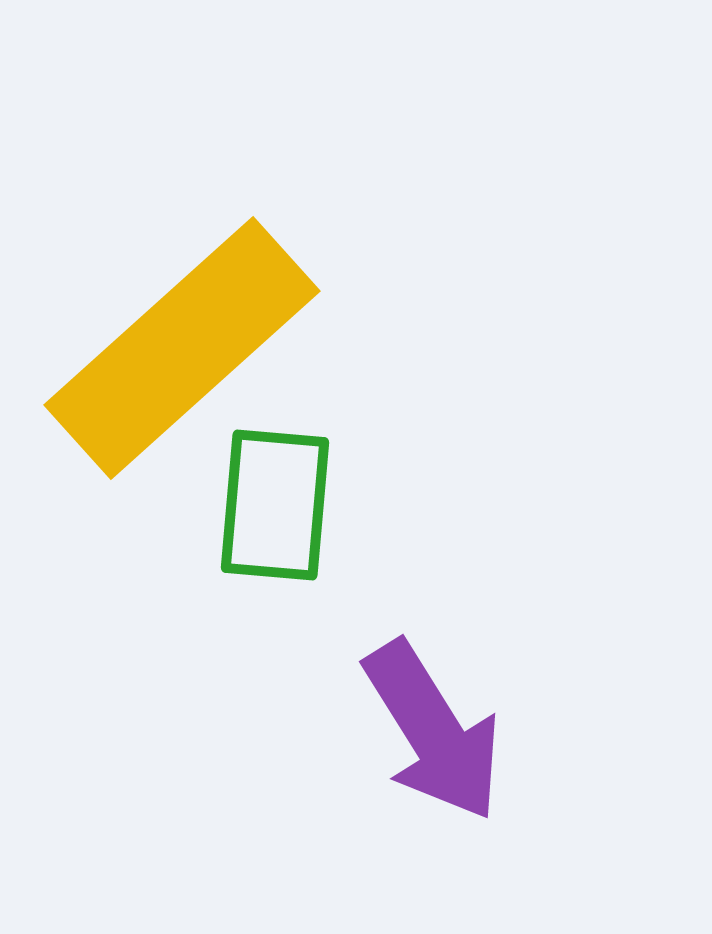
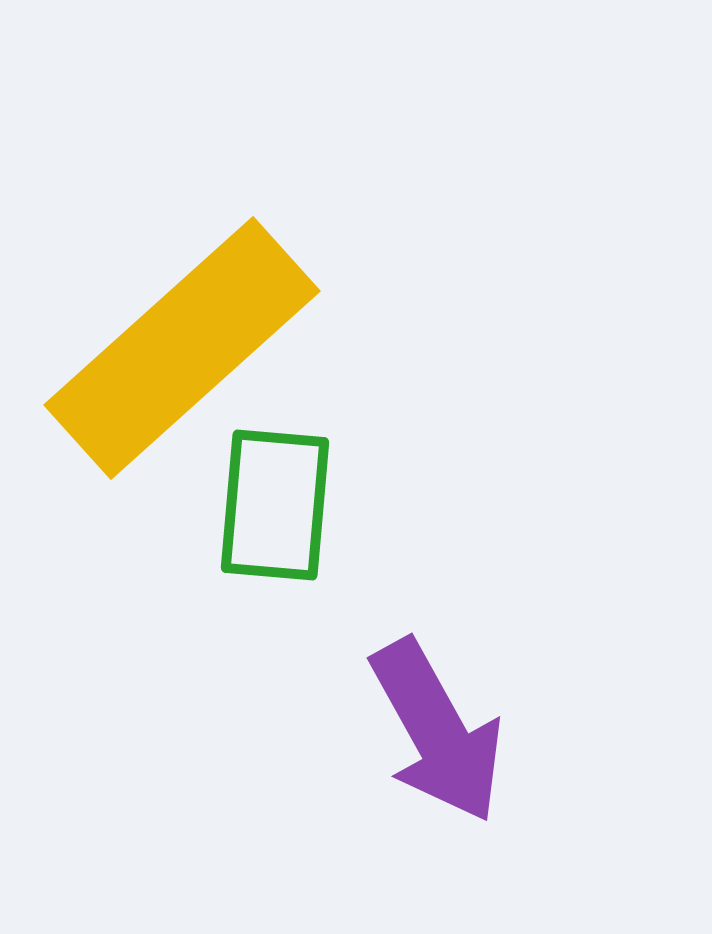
purple arrow: moved 4 px right; rotated 3 degrees clockwise
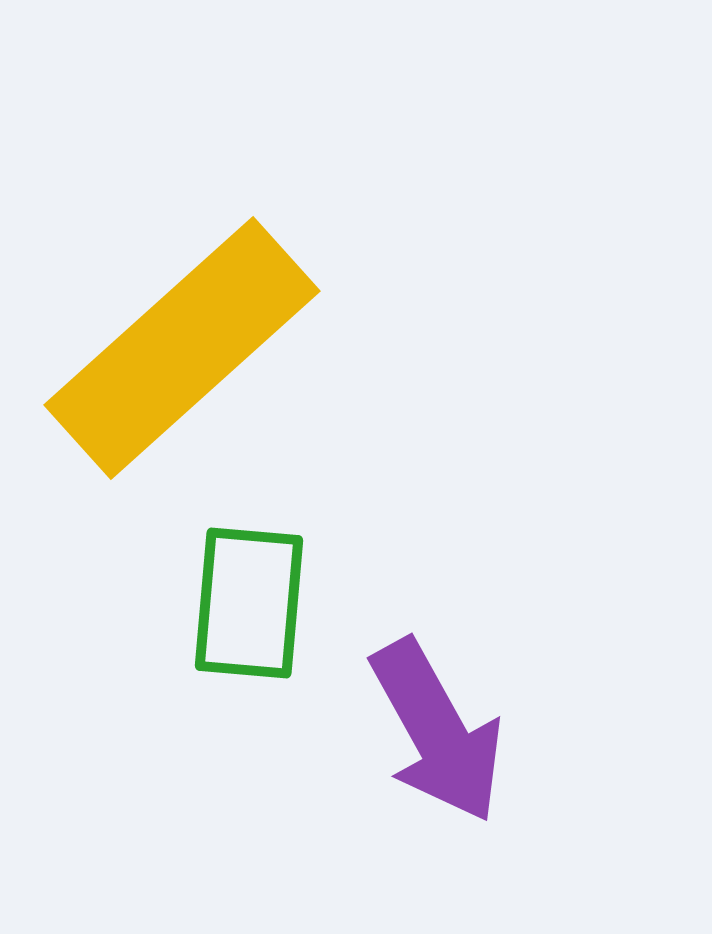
green rectangle: moved 26 px left, 98 px down
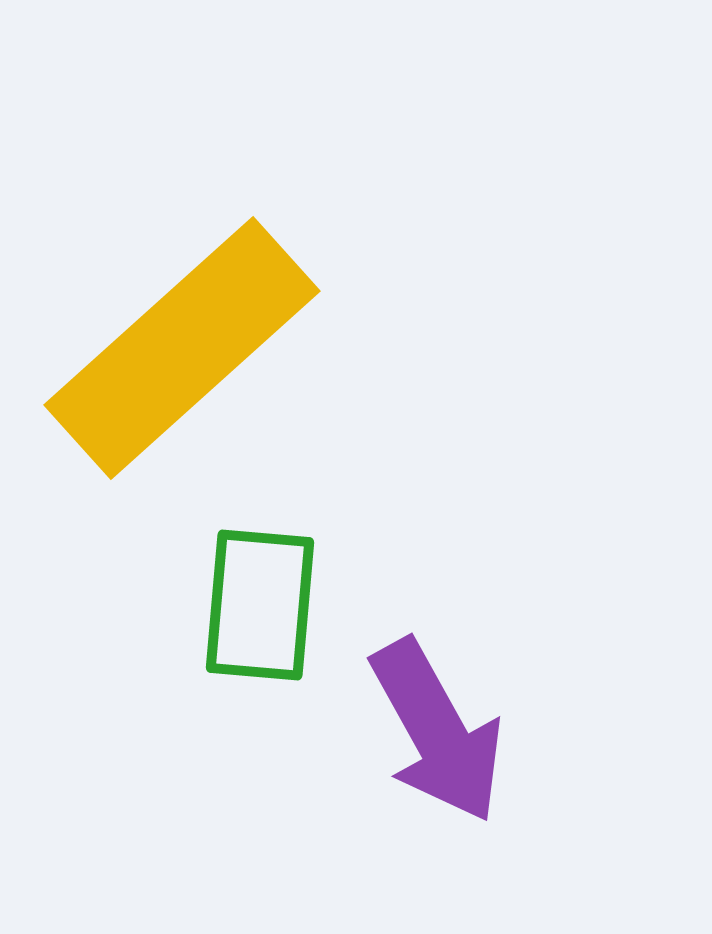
green rectangle: moved 11 px right, 2 px down
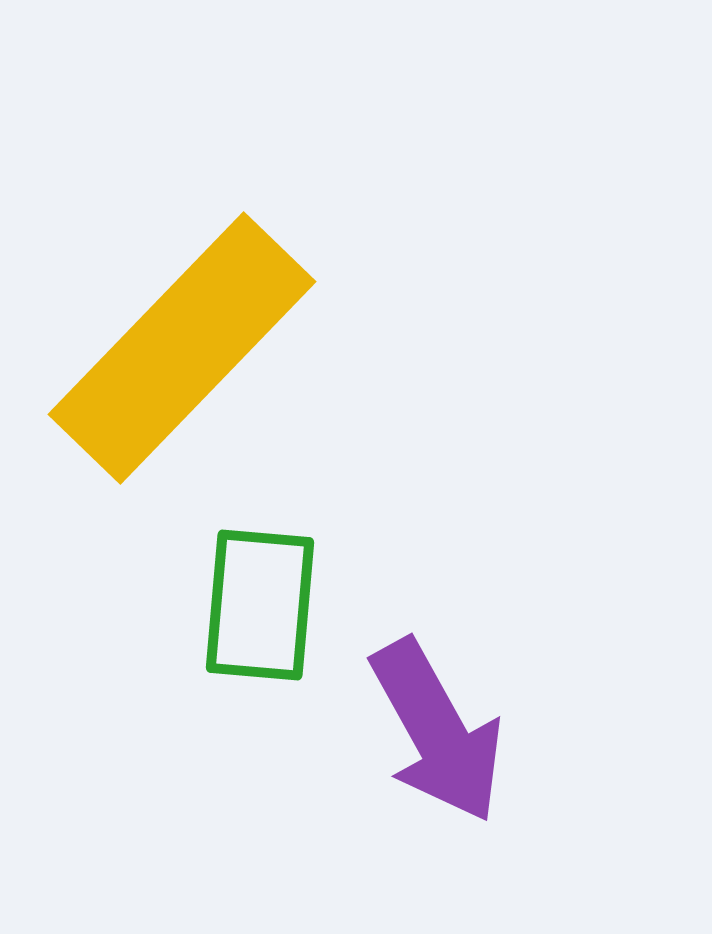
yellow rectangle: rotated 4 degrees counterclockwise
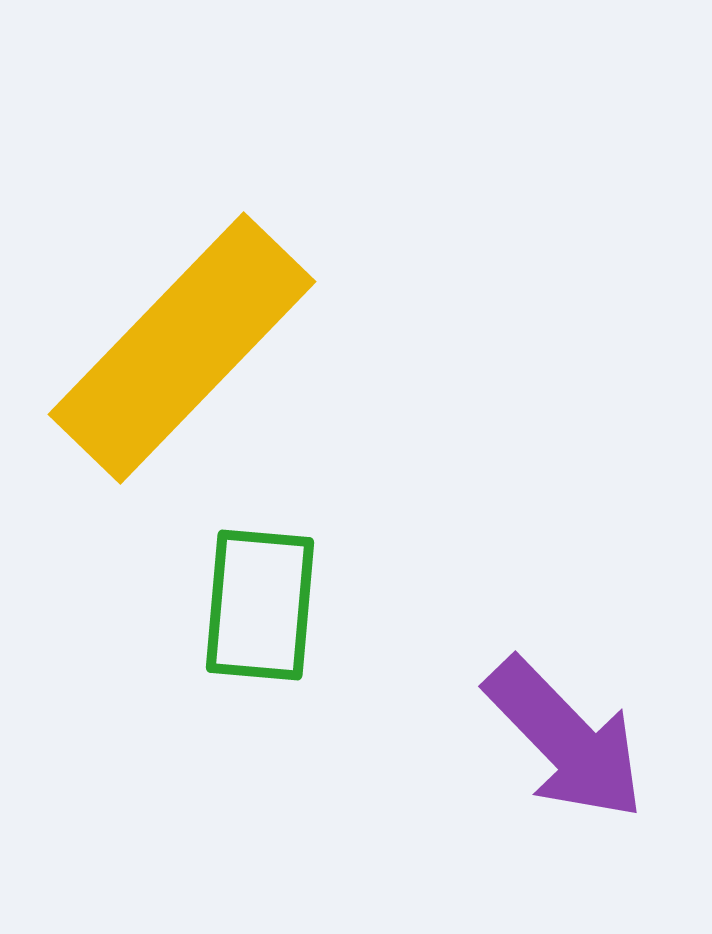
purple arrow: moved 128 px right, 8 px down; rotated 15 degrees counterclockwise
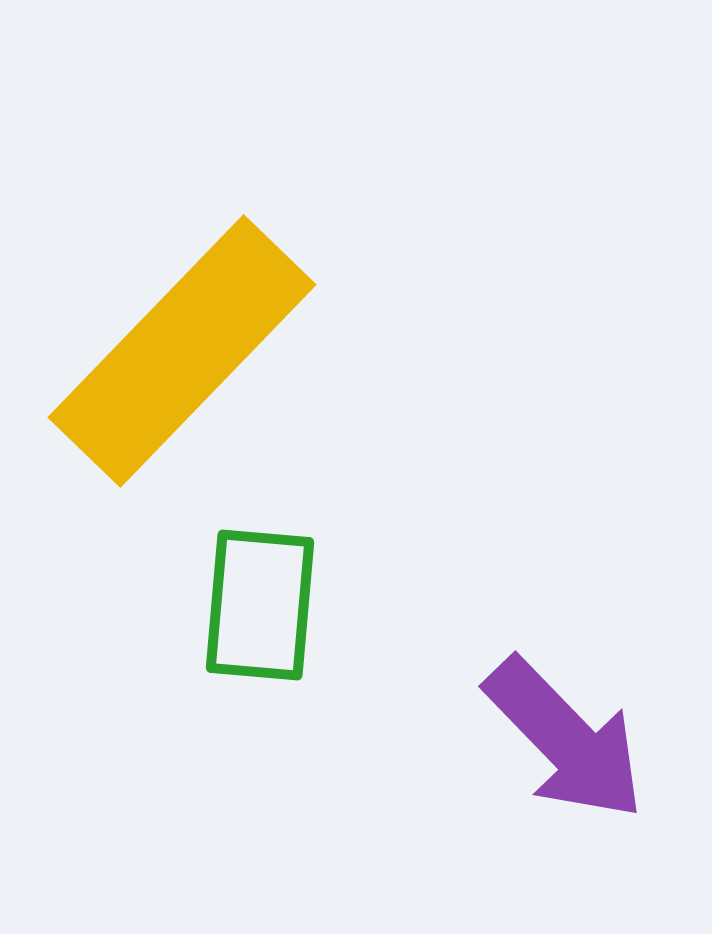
yellow rectangle: moved 3 px down
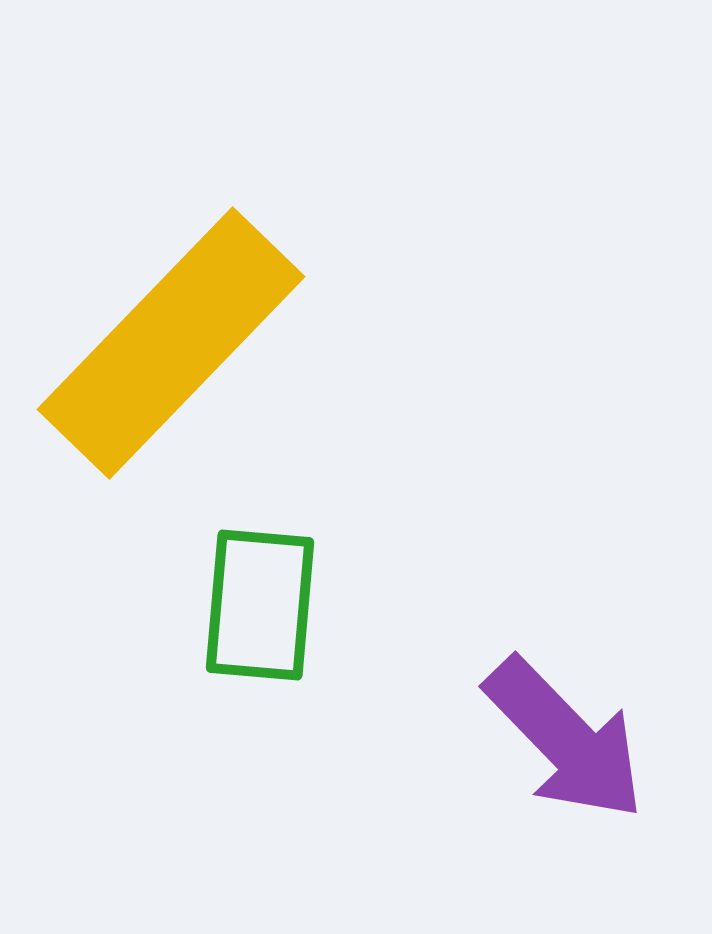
yellow rectangle: moved 11 px left, 8 px up
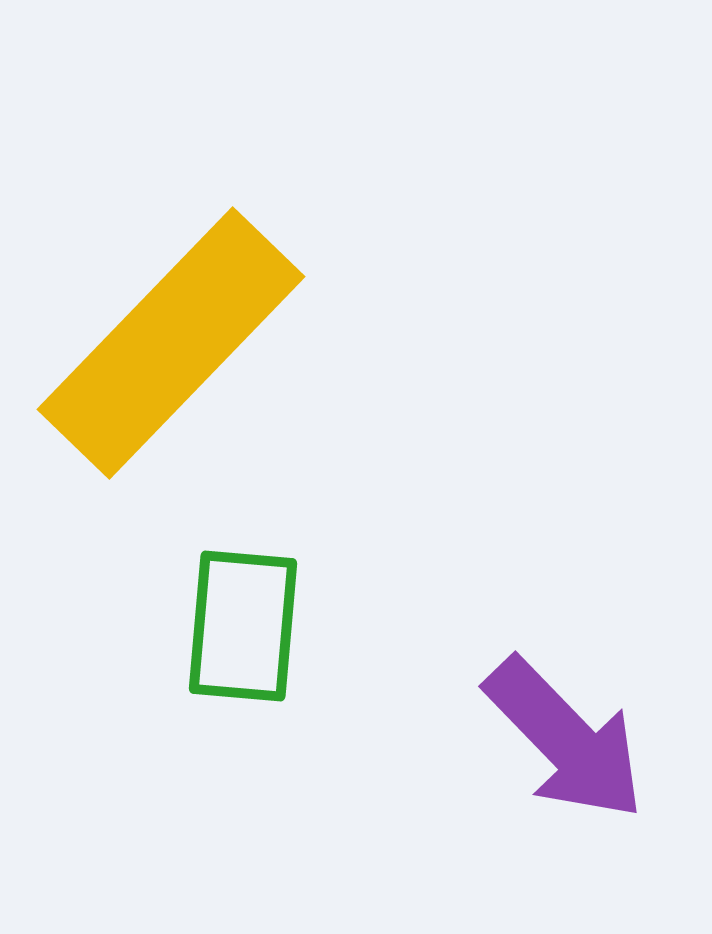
green rectangle: moved 17 px left, 21 px down
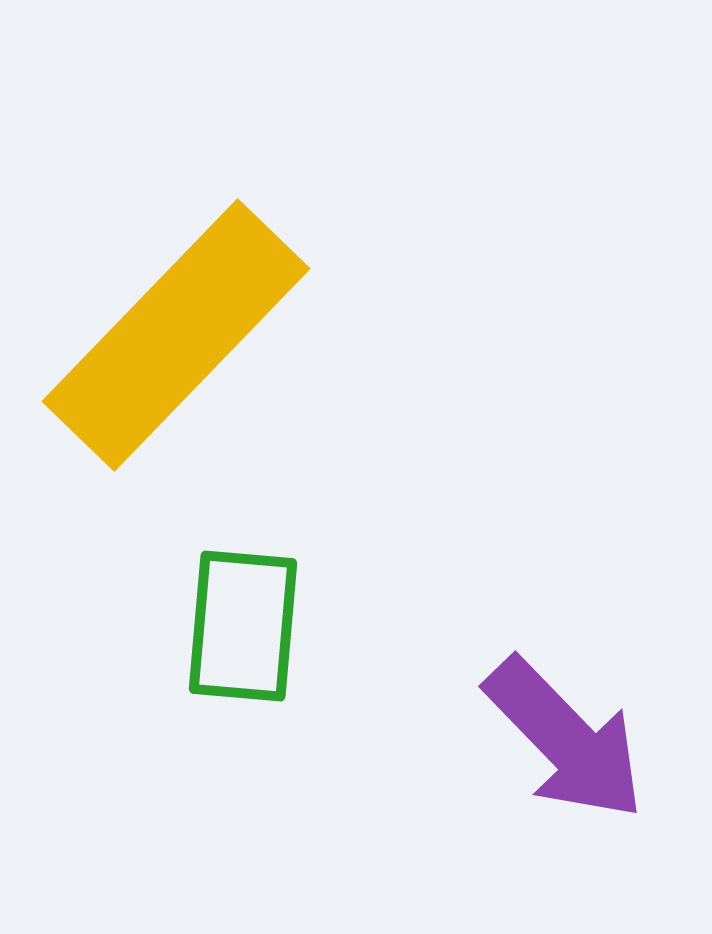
yellow rectangle: moved 5 px right, 8 px up
